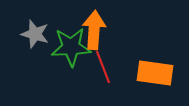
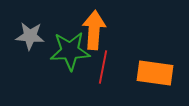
gray star: moved 5 px left, 2 px down; rotated 12 degrees counterclockwise
green star: moved 1 px left, 4 px down
red line: rotated 32 degrees clockwise
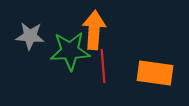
red line: moved 1 px up; rotated 16 degrees counterclockwise
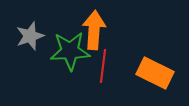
gray star: rotated 24 degrees counterclockwise
red line: rotated 12 degrees clockwise
orange rectangle: rotated 18 degrees clockwise
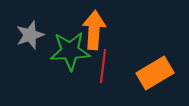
gray star: moved 1 px up
orange rectangle: rotated 57 degrees counterclockwise
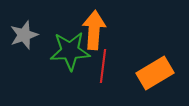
gray star: moved 6 px left
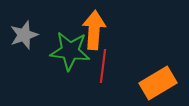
green star: rotated 9 degrees clockwise
orange rectangle: moved 3 px right, 10 px down
